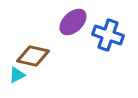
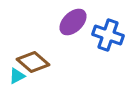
brown diamond: moved 6 px down; rotated 28 degrees clockwise
cyan triangle: moved 1 px down
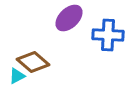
purple ellipse: moved 4 px left, 4 px up
blue cross: rotated 16 degrees counterclockwise
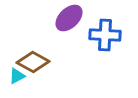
blue cross: moved 3 px left
brown diamond: rotated 12 degrees counterclockwise
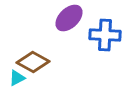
cyan triangle: moved 2 px down
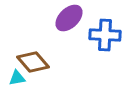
brown diamond: rotated 20 degrees clockwise
cyan triangle: rotated 18 degrees clockwise
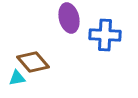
purple ellipse: rotated 60 degrees counterclockwise
